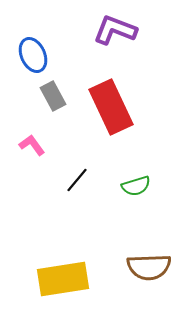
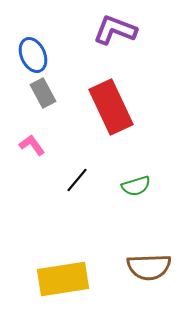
gray rectangle: moved 10 px left, 3 px up
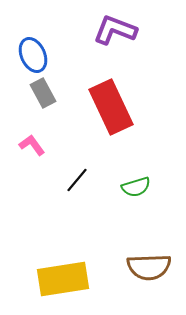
green semicircle: moved 1 px down
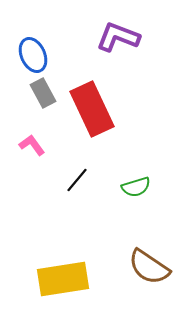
purple L-shape: moved 3 px right, 7 px down
red rectangle: moved 19 px left, 2 px down
brown semicircle: rotated 36 degrees clockwise
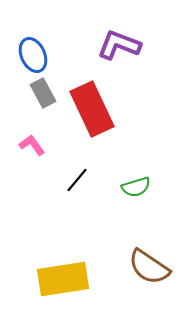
purple L-shape: moved 1 px right, 8 px down
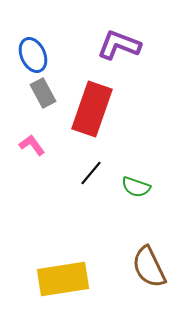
red rectangle: rotated 44 degrees clockwise
black line: moved 14 px right, 7 px up
green semicircle: rotated 36 degrees clockwise
brown semicircle: rotated 30 degrees clockwise
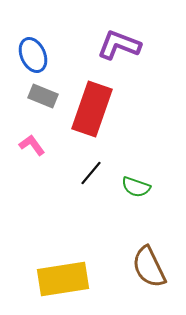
gray rectangle: moved 3 px down; rotated 40 degrees counterclockwise
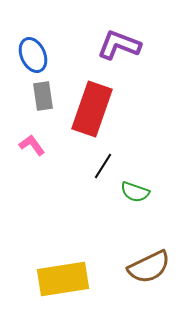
gray rectangle: rotated 60 degrees clockwise
black line: moved 12 px right, 7 px up; rotated 8 degrees counterclockwise
green semicircle: moved 1 px left, 5 px down
brown semicircle: rotated 90 degrees counterclockwise
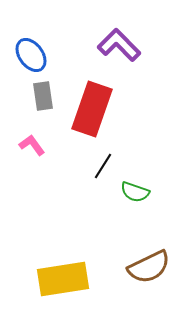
purple L-shape: rotated 24 degrees clockwise
blue ellipse: moved 2 px left; rotated 12 degrees counterclockwise
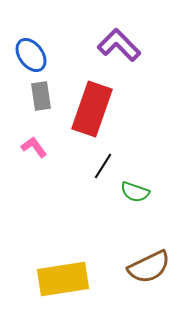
gray rectangle: moved 2 px left
pink L-shape: moved 2 px right, 2 px down
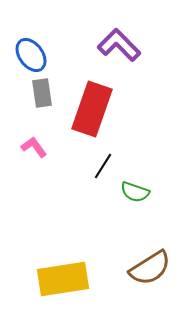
gray rectangle: moved 1 px right, 3 px up
brown semicircle: moved 1 px right, 1 px down; rotated 6 degrees counterclockwise
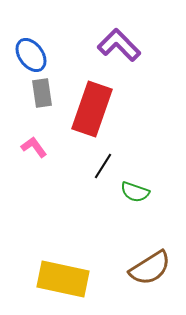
yellow rectangle: rotated 21 degrees clockwise
